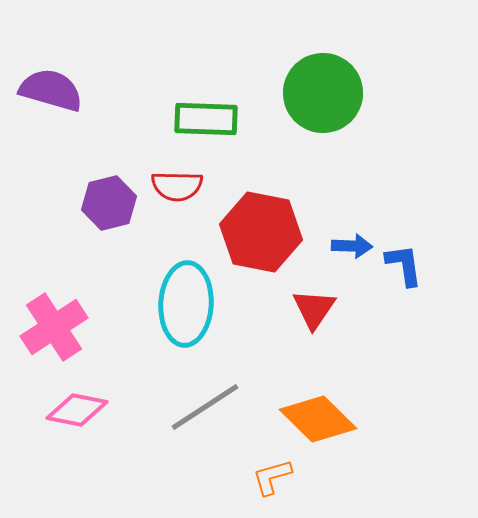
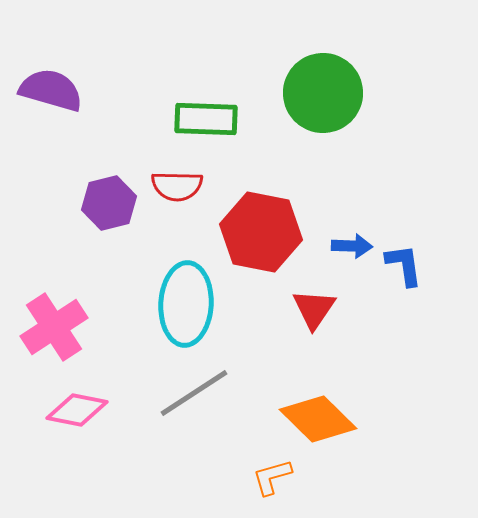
gray line: moved 11 px left, 14 px up
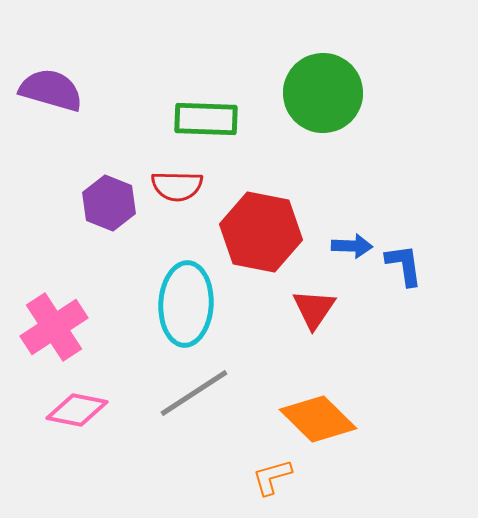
purple hexagon: rotated 24 degrees counterclockwise
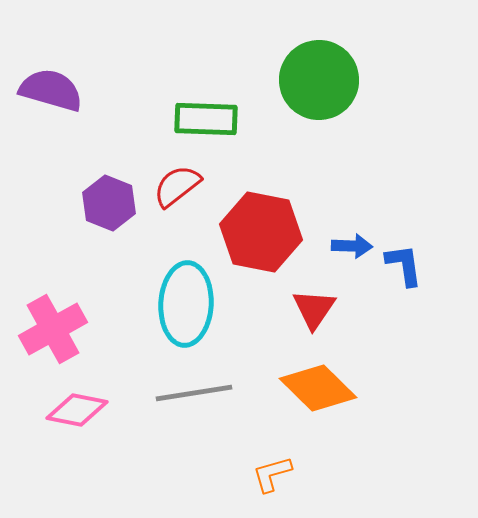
green circle: moved 4 px left, 13 px up
red semicircle: rotated 141 degrees clockwise
pink cross: moved 1 px left, 2 px down; rotated 4 degrees clockwise
gray line: rotated 24 degrees clockwise
orange diamond: moved 31 px up
orange L-shape: moved 3 px up
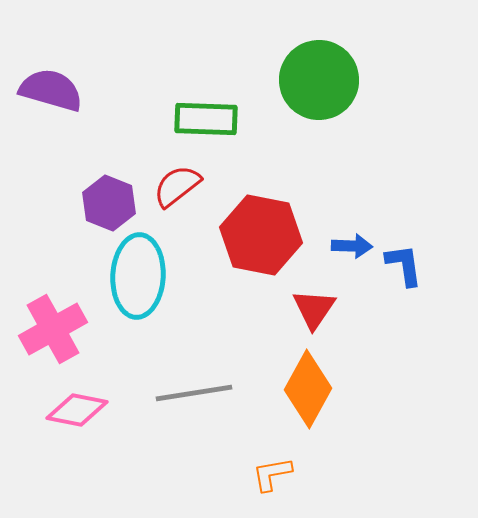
red hexagon: moved 3 px down
cyan ellipse: moved 48 px left, 28 px up
orange diamond: moved 10 px left, 1 px down; rotated 74 degrees clockwise
orange L-shape: rotated 6 degrees clockwise
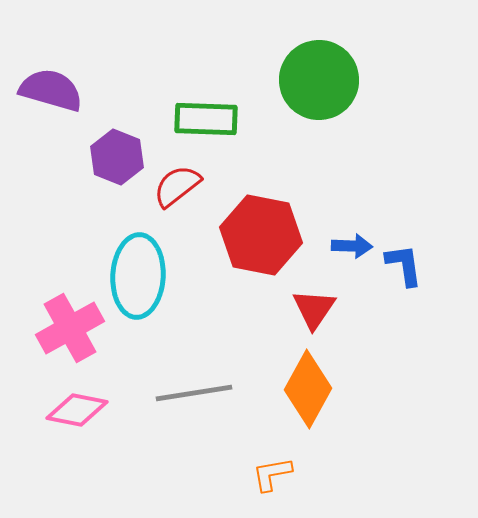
purple hexagon: moved 8 px right, 46 px up
pink cross: moved 17 px right, 1 px up
